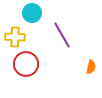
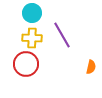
yellow cross: moved 17 px right, 1 px down
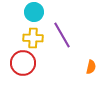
cyan circle: moved 2 px right, 1 px up
yellow cross: moved 1 px right
red circle: moved 3 px left, 1 px up
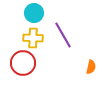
cyan circle: moved 1 px down
purple line: moved 1 px right
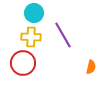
yellow cross: moved 2 px left, 1 px up
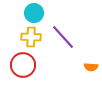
purple line: moved 2 px down; rotated 12 degrees counterclockwise
red circle: moved 2 px down
orange semicircle: rotated 80 degrees clockwise
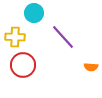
yellow cross: moved 16 px left
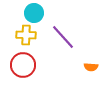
yellow cross: moved 11 px right, 2 px up
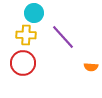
red circle: moved 2 px up
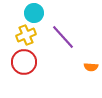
yellow cross: rotated 24 degrees counterclockwise
red circle: moved 1 px right, 1 px up
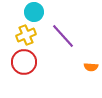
cyan circle: moved 1 px up
purple line: moved 1 px up
